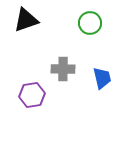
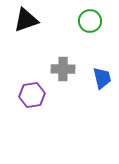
green circle: moved 2 px up
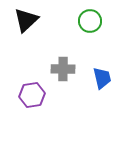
black triangle: rotated 24 degrees counterclockwise
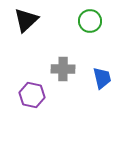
purple hexagon: rotated 20 degrees clockwise
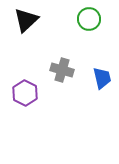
green circle: moved 1 px left, 2 px up
gray cross: moved 1 px left, 1 px down; rotated 15 degrees clockwise
purple hexagon: moved 7 px left, 2 px up; rotated 15 degrees clockwise
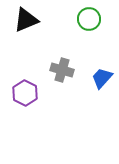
black triangle: rotated 20 degrees clockwise
blue trapezoid: rotated 125 degrees counterclockwise
